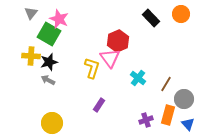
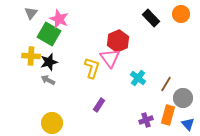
gray circle: moved 1 px left, 1 px up
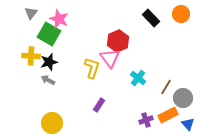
brown line: moved 3 px down
orange rectangle: rotated 48 degrees clockwise
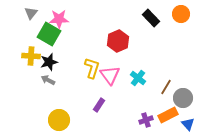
pink star: rotated 24 degrees counterclockwise
pink triangle: moved 17 px down
yellow circle: moved 7 px right, 3 px up
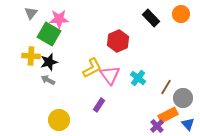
yellow L-shape: rotated 45 degrees clockwise
purple cross: moved 11 px right, 6 px down; rotated 24 degrees counterclockwise
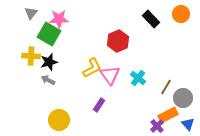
black rectangle: moved 1 px down
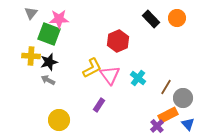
orange circle: moved 4 px left, 4 px down
green square: rotated 10 degrees counterclockwise
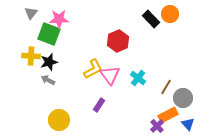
orange circle: moved 7 px left, 4 px up
yellow L-shape: moved 1 px right, 1 px down
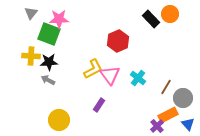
black star: rotated 12 degrees clockwise
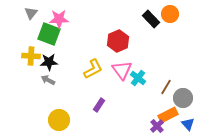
pink triangle: moved 12 px right, 5 px up
